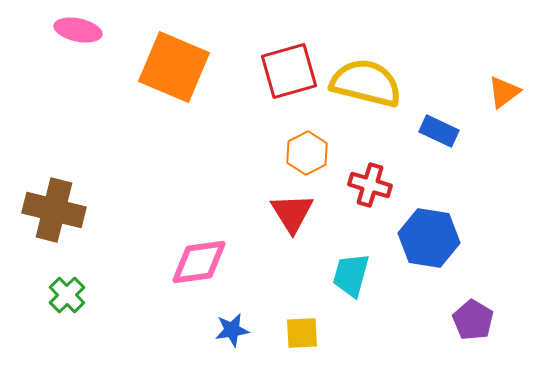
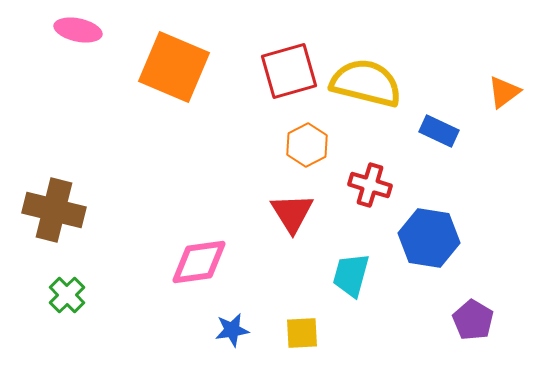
orange hexagon: moved 8 px up
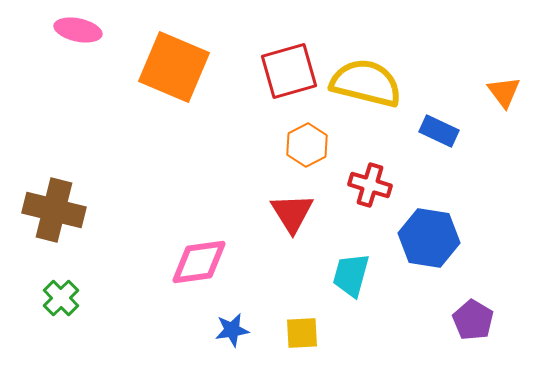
orange triangle: rotated 30 degrees counterclockwise
green cross: moved 6 px left, 3 px down
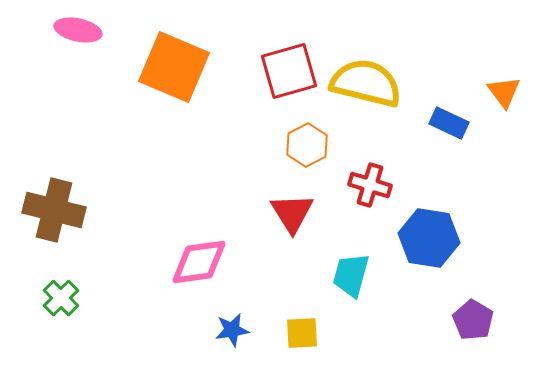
blue rectangle: moved 10 px right, 8 px up
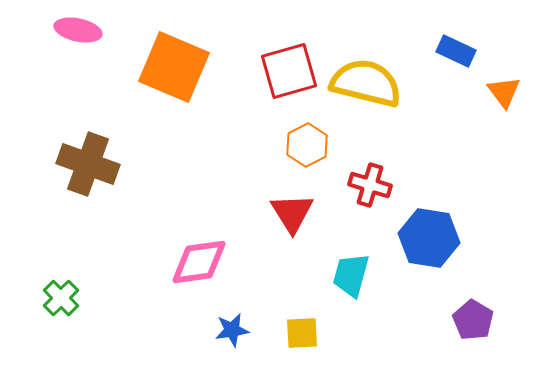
blue rectangle: moved 7 px right, 72 px up
brown cross: moved 34 px right, 46 px up; rotated 6 degrees clockwise
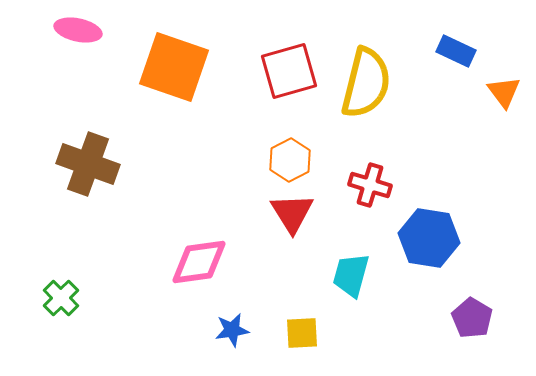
orange square: rotated 4 degrees counterclockwise
yellow semicircle: rotated 90 degrees clockwise
orange hexagon: moved 17 px left, 15 px down
purple pentagon: moved 1 px left, 2 px up
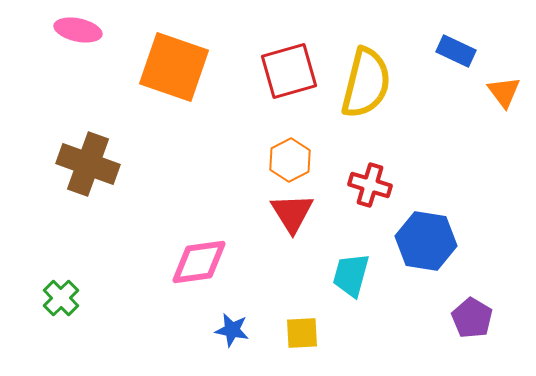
blue hexagon: moved 3 px left, 3 px down
blue star: rotated 20 degrees clockwise
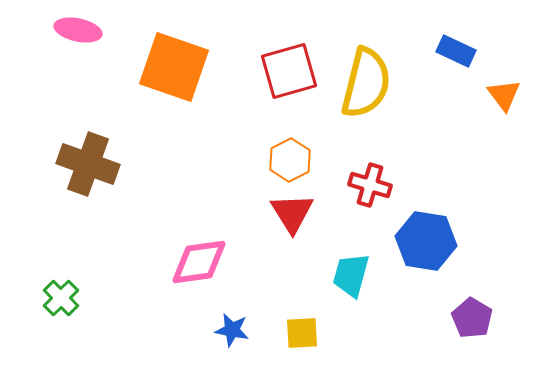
orange triangle: moved 3 px down
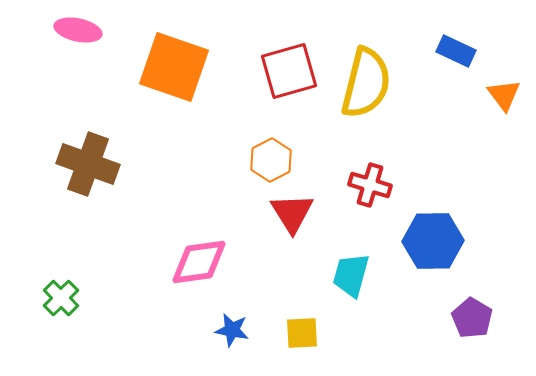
orange hexagon: moved 19 px left
blue hexagon: moved 7 px right; rotated 10 degrees counterclockwise
